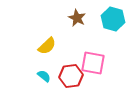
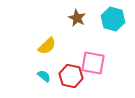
red hexagon: rotated 20 degrees clockwise
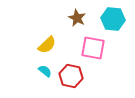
cyan hexagon: rotated 10 degrees counterclockwise
yellow semicircle: moved 1 px up
pink square: moved 15 px up
cyan semicircle: moved 1 px right, 5 px up
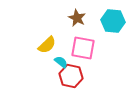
cyan hexagon: moved 2 px down
pink square: moved 10 px left
cyan semicircle: moved 16 px right, 9 px up
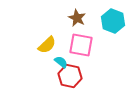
cyan hexagon: rotated 15 degrees clockwise
pink square: moved 2 px left, 3 px up
red hexagon: moved 1 px left
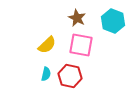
cyan semicircle: moved 15 px left, 12 px down; rotated 64 degrees clockwise
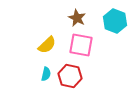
cyan hexagon: moved 2 px right
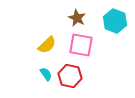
cyan semicircle: rotated 48 degrees counterclockwise
